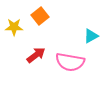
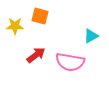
orange square: rotated 36 degrees counterclockwise
yellow star: moved 1 px right, 1 px up
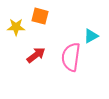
yellow star: moved 1 px right, 1 px down
pink semicircle: moved 1 px right, 5 px up; rotated 88 degrees clockwise
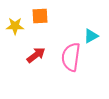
orange square: rotated 18 degrees counterclockwise
yellow star: moved 1 px left, 1 px up
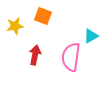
orange square: moved 3 px right; rotated 24 degrees clockwise
yellow star: rotated 12 degrees counterclockwise
red arrow: moved 1 px left; rotated 42 degrees counterclockwise
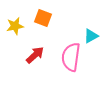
orange square: moved 2 px down
red arrow: rotated 36 degrees clockwise
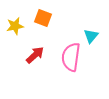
cyan triangle: rotated 21 degrees counterclockwise
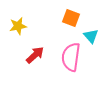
orange square: moved 28 px right
yellow star: moved 3 px right
cyan triangle: rotated 21 degrees counterclockwise
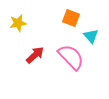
yellow star: moved 3 px up
pink semicircle: rotated 128 degrees clockwise
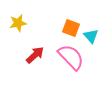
orange square: moved 10 px down
